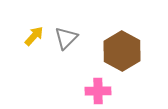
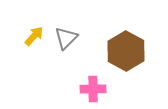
brown hexagon: moved 4 px right
pink cross: moved 5 px left, 2 px up
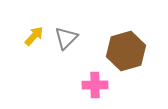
brown hexagon: rotated 15 degrees clockwise
pink cross: moved 2 px right, 4 px up
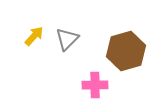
gray triangle: moved 1 px right, 1 px down
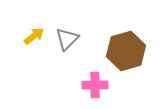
yellow arrow: rotated 10 degrees clockwise
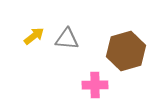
gray triangle: rotated 50 degrees clockwise
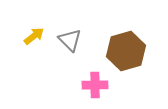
gray triangle: moved 3 px right, 1 px down; rotated 40 degrees clockwise
